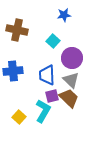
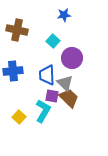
gray triangle: moved 6 px left, 3 px down
purple square: rotated 24 degrees clockwise
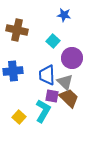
blue star: rotated 16 degrees clockwise
gray triangle: moved 1 px up
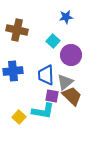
blue star: moved 2 px right, 2 px down; rotated 16 degrees counterclockwise
purple circle: moved 1 px left, 3 px up
blue trapezoid: moved 1 px left
gray triangle: rotated 36 degrees clockwise
brown trapezoid: moved 3 px right, 2 px up
cyan L-shape: rotated 70 degrees clockwise
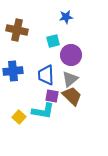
cyan square: rotated 32 degrees clockwise
gray triangle: moved 5 px right, 3 px up
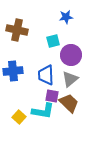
brown trapezoid: moved 3 px left, 7 px down
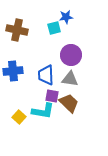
cyan square: moved 1 px right, 13 px up
gray triangle: rotated 48 degrees clockwise
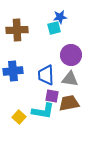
blue star: moved 6 px left
brown cross: rotated 15 degrees counterclockwise
brown trapezoid: rotated 55 degrees counterclockwise
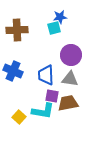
blue cross: rotated 30 degrees clockwise
brown trapezoid: moved 1 px left
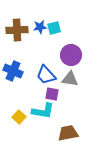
blue star: moved 20 px left, 10 px down
blue trapezoid: rotated 40 degrees counterclockwise
purple square: moved 2 px up
brown trapezoid: moved 30 px down
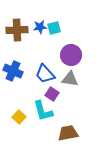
blue trapezoid: moved 1 px left, 1 px up
purple square: rotated 24 degrees clockwise
cyan L-shape: rotated 65 degrees clockwise
